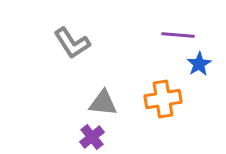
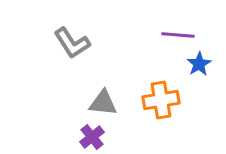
orange cross: moved 2 px left, 1 px down
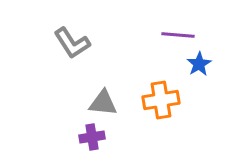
purple cross: rotated 30 degrees clockwise
